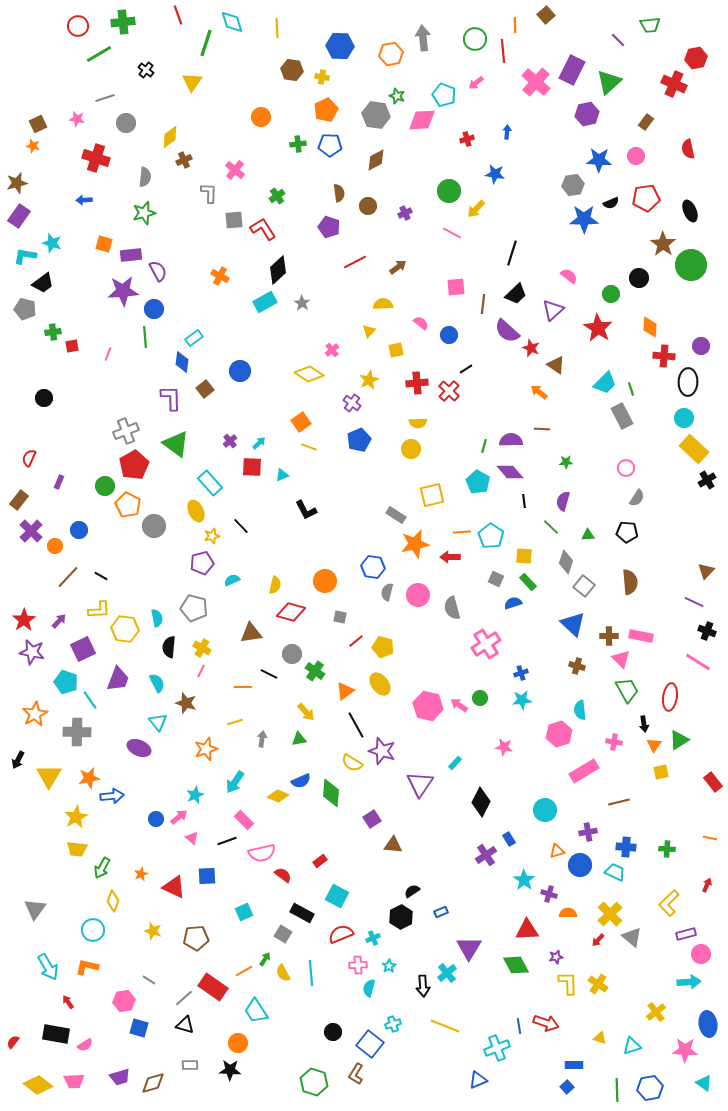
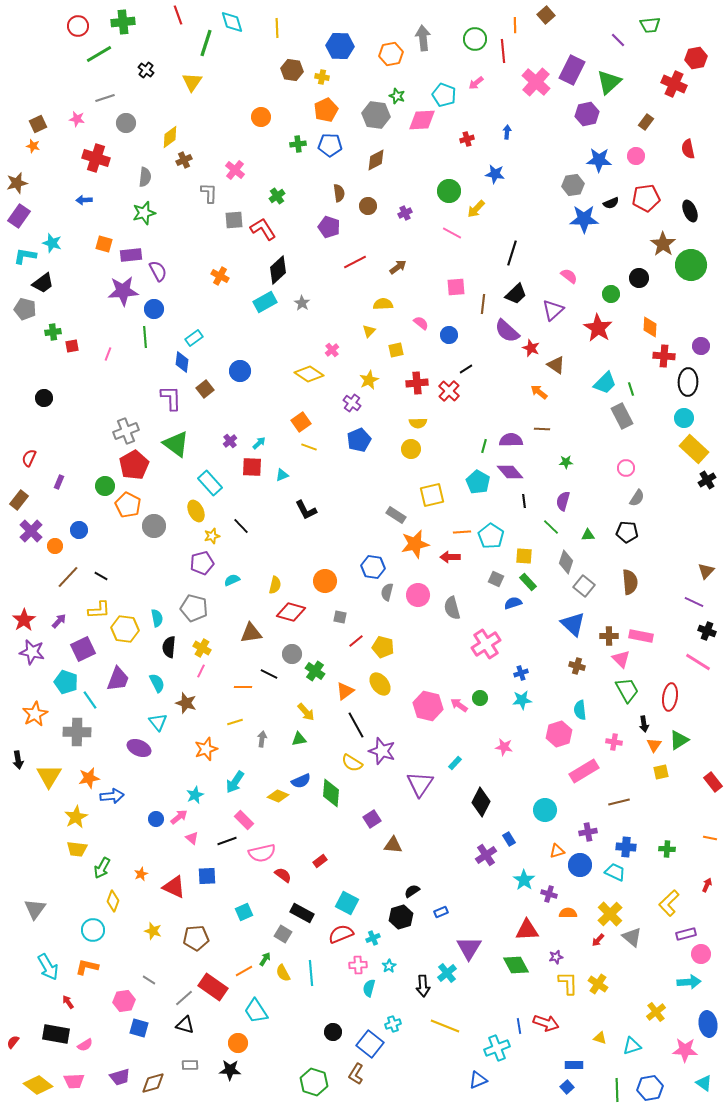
black arrow at (18, 760): rotated 36 degrees counterclockwise
cyan square at (337, 896): moved 10 px right, 7 px down
black hexagon at (401, 917): rotated 10 degrees clockwise
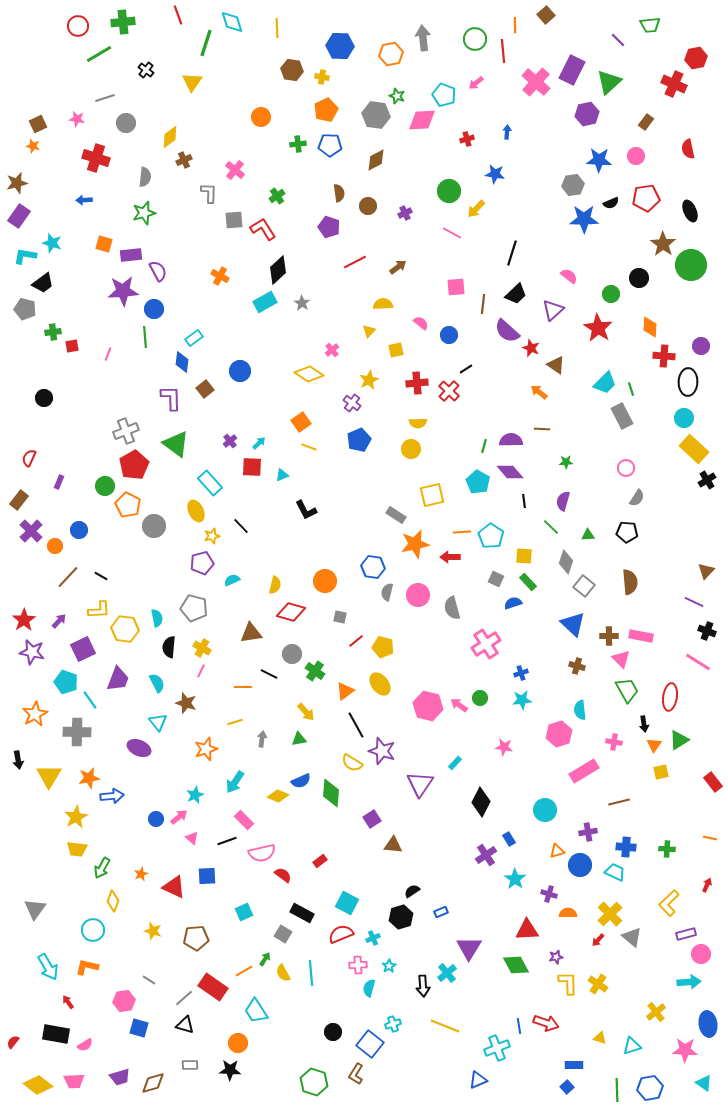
cyan star at (524, 880): moved 9 px left, 1 px up
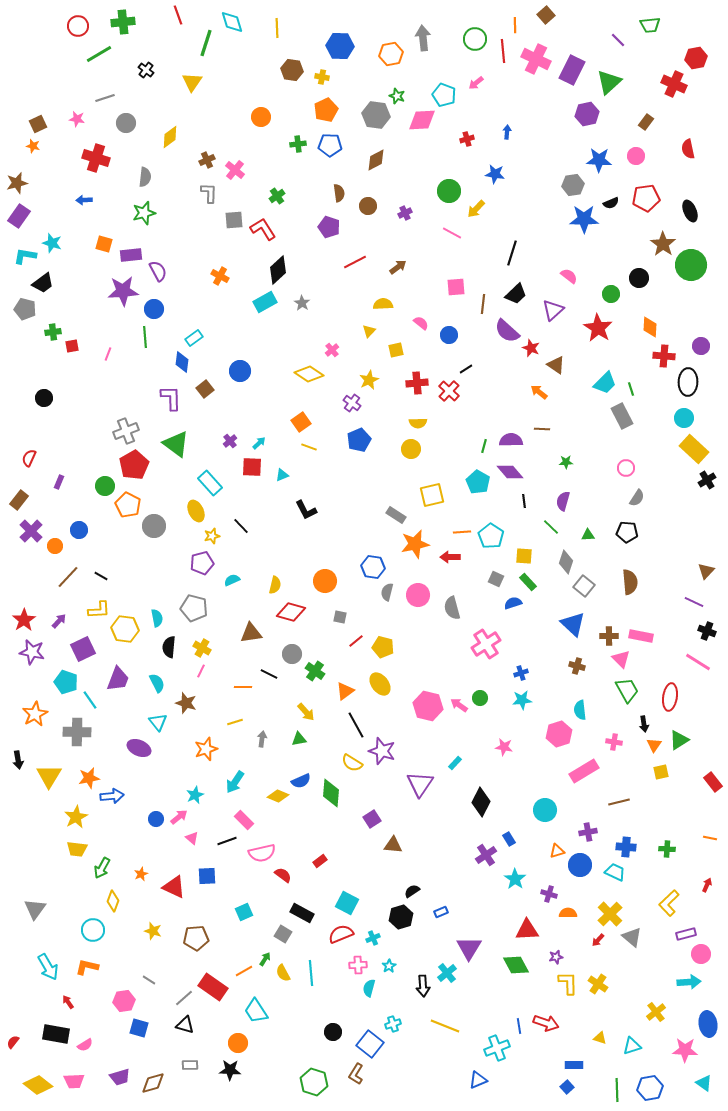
pink cross at (536, 82): moved 23 px up; rotated 16 degrees counterclockwise
brown cross at (184, 160): moved 23 px right
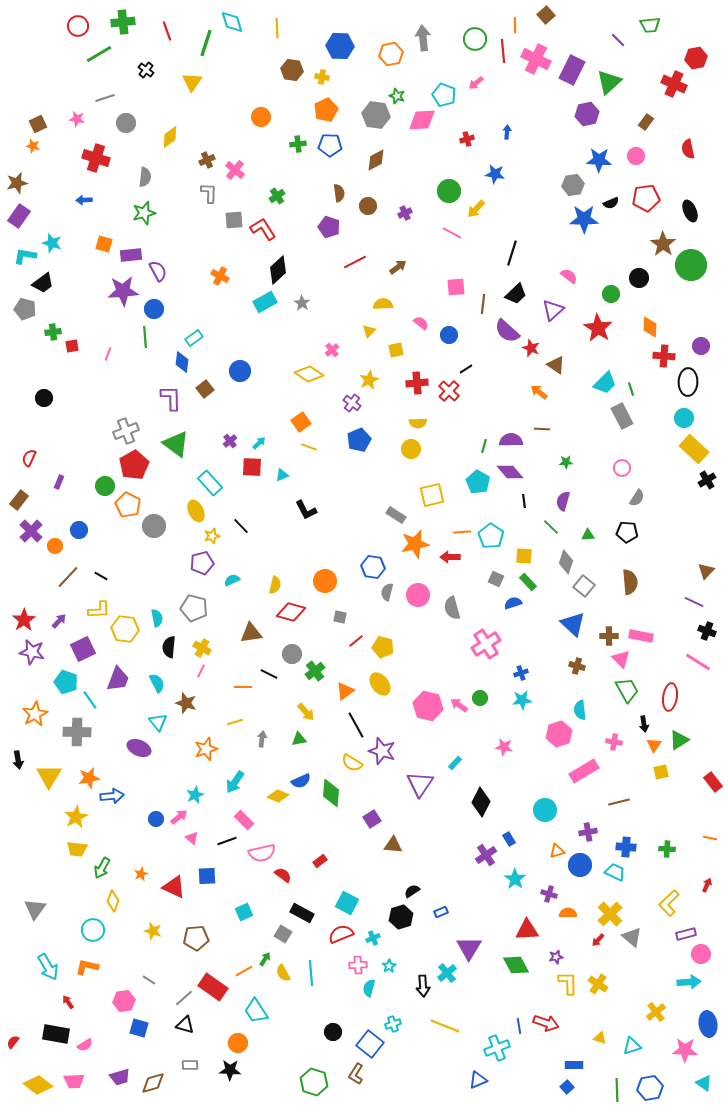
red line at (178, 15): moved 11 px left, 16 px down
pink circle at (626, 468): moved 4 px left
green cross at (315, 671): rotated 18 degrees clockwise
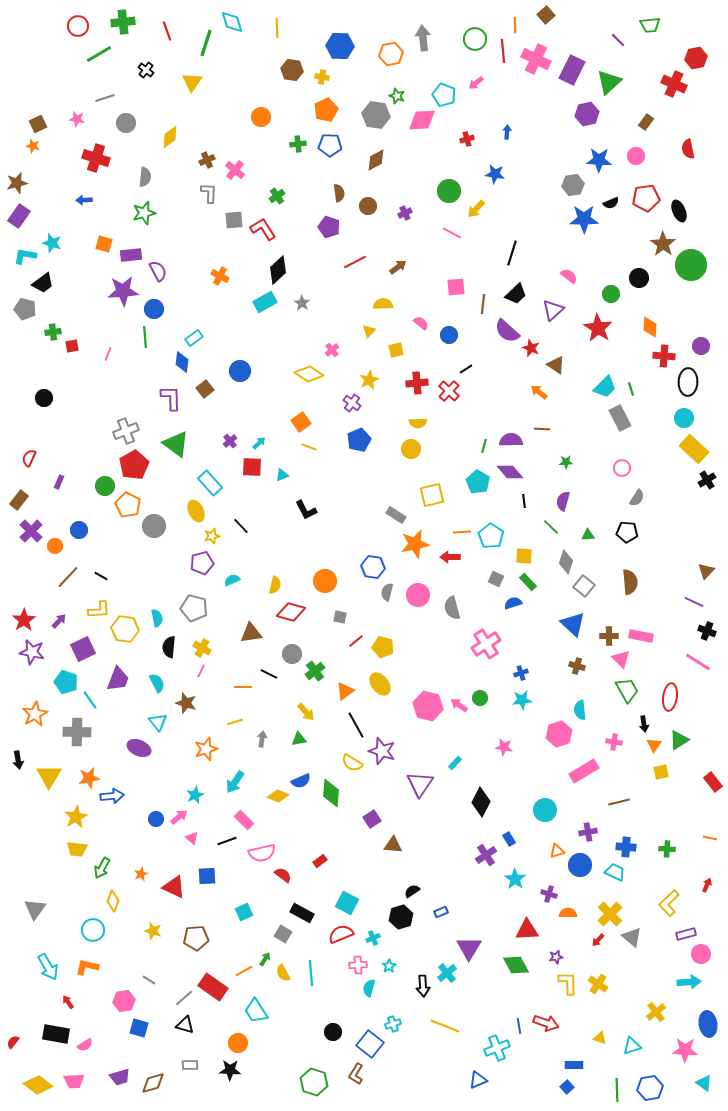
black ellipse at (690, 211): moved 11 px left
cyan trapezoid at (605, 383): moved 4 px down
gray rectangle at (622, 416): moved 2 px left, 2 px down
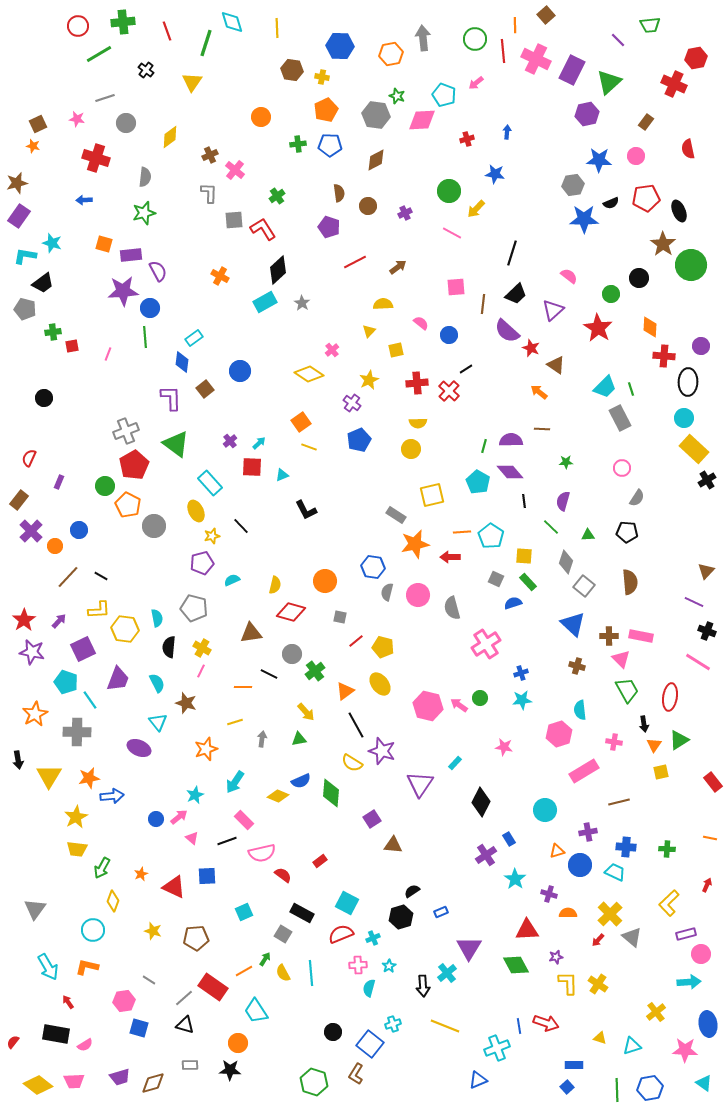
brown cross at (207, 160): moved 3 px right, 5 px up
blue circle at (154, 309): moved 4 px left, 1 px up
